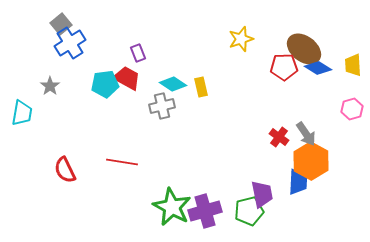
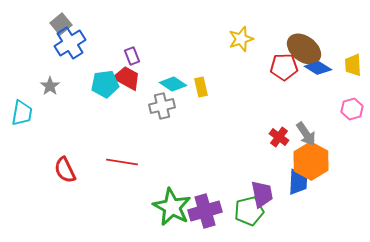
purple rectangle: moved 6 px left, 3 px down
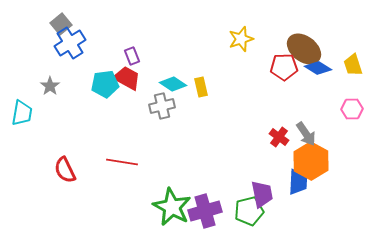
yellow trapezoid: rotated 15 degrees counterclockwise
pink hexagon: rotated 15 degrees clockwise
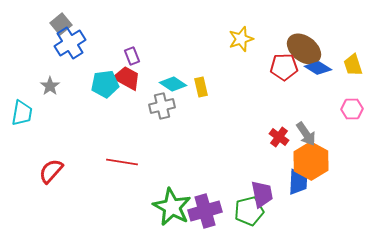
red semicircle: moved 14 px left, 1 px down; rotated 68 degrees clockwise
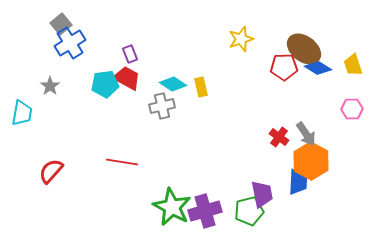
purple rectangle: moved 2 px left, 2 px up
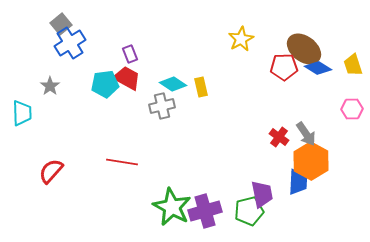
yellow star: rotated 10 degrees counterclockwise
cyan trapezoid: rotated 12 degrees counterclockwise
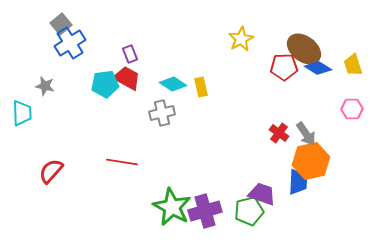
gray star: moved 5 px left; rotated 24 degrees counterclockwise
gray cross: moved 7 px down
red cross: moved 4 px up
orange hexagon: rotated 18 degrees clockwise
purple trapezoid: rotated 60 degrees counterclockwise
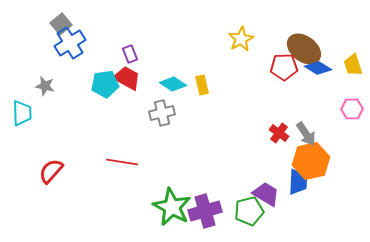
yellow rectangle: moved 1 px right, 2 px up
purple trapezoid: moved 4 px right; rotated 12 degrees clockwise
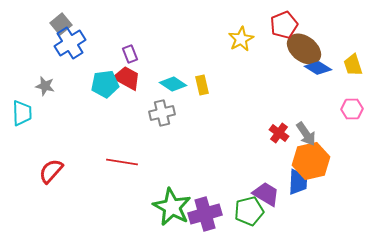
red pentagon: moved 42 px up; rotated 20 degrees counterclockwise
purple cross: moved 3 px down
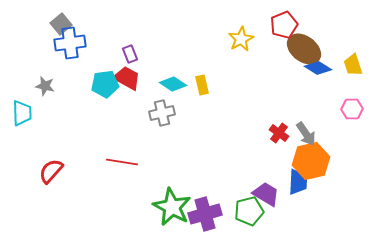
blue cross: rotated 24 degrees clockwise
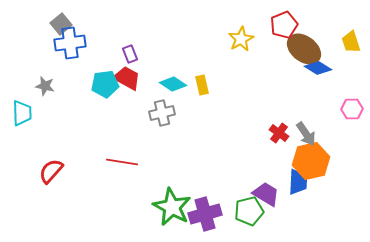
yellow trapezoid: moved 2 px left, 23 px up
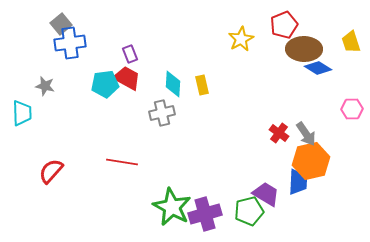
brown ellipse: rotated 36 degrees counterclockwise
cyan diamond: rotated 60 degrees clockwise
